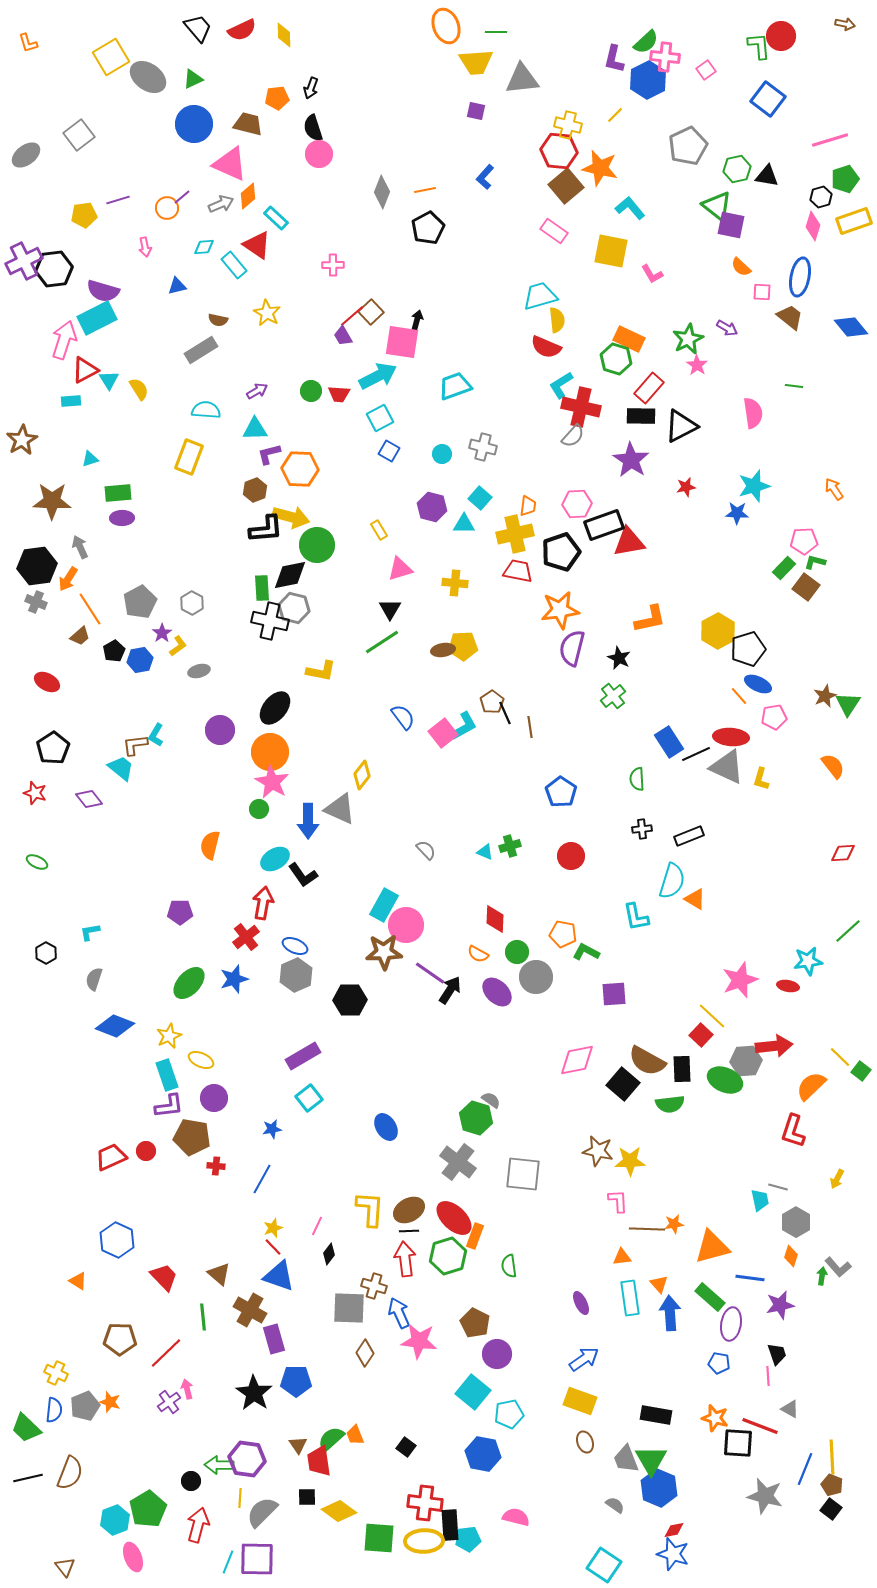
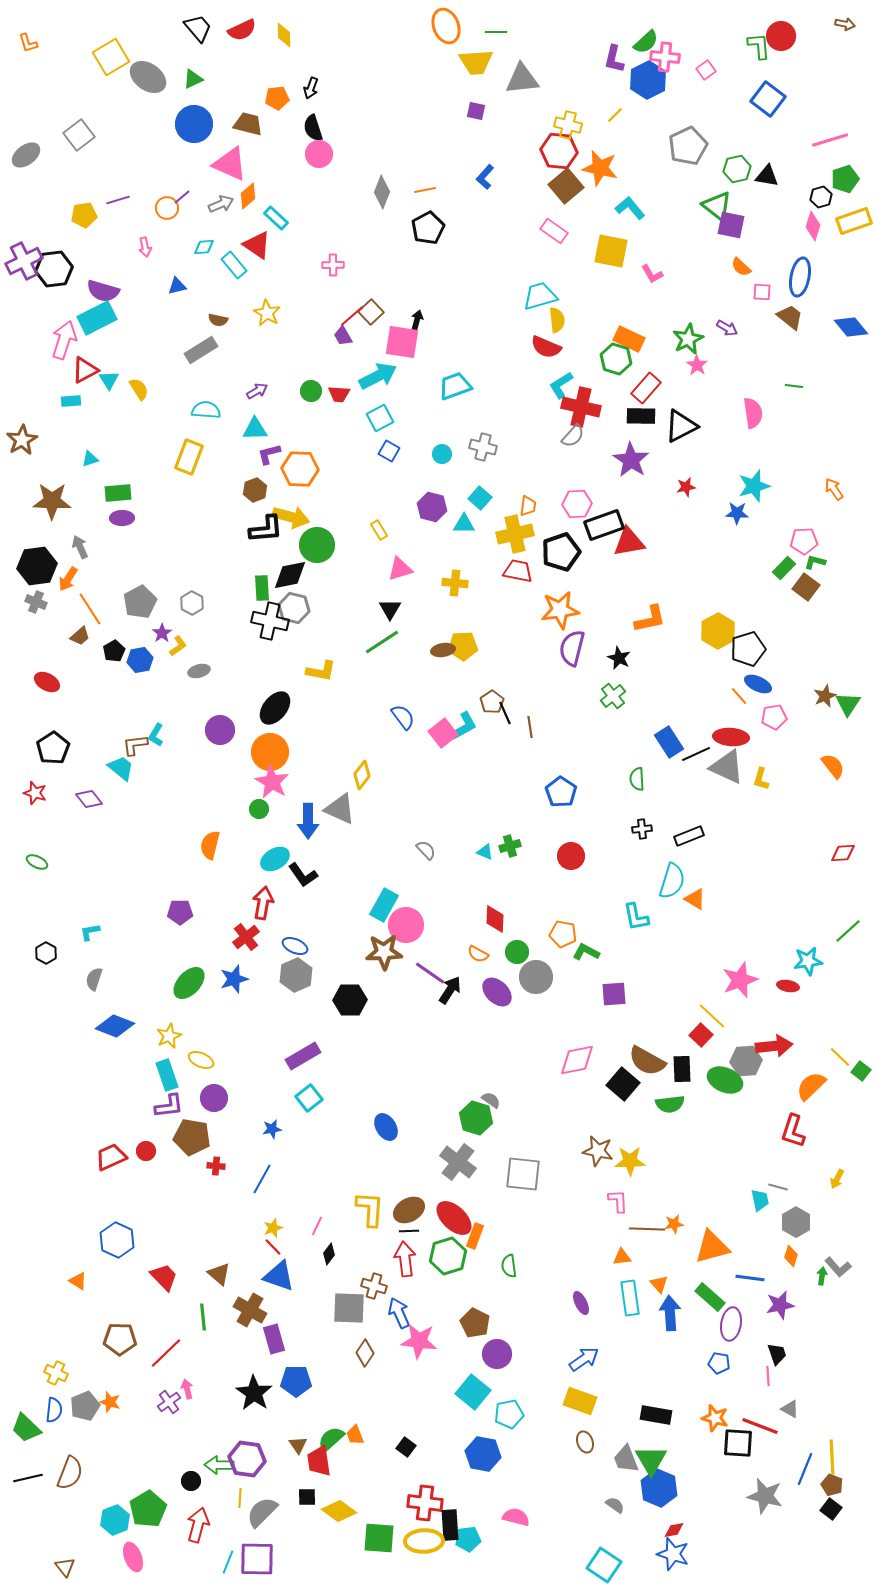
red rectangle at (649, 388): moved 3 px left
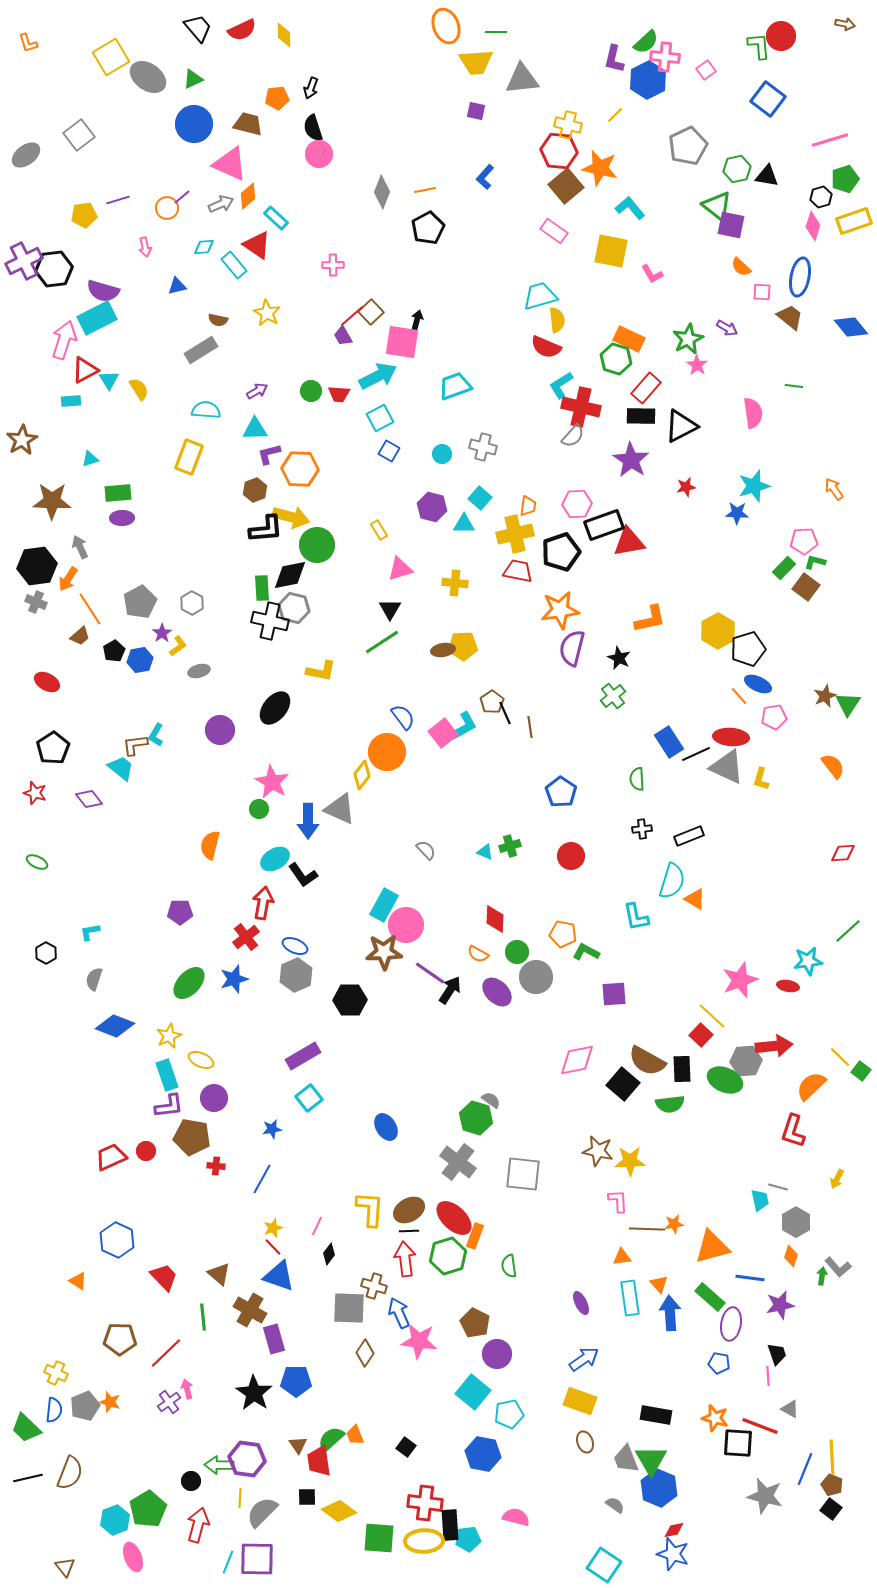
orange circle at (270, 752): moved 117 px right
